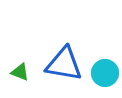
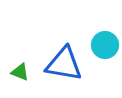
cyan circle: moved 28 px up
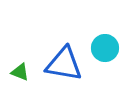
cyan circle: moved 3 px down
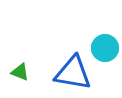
blue triangle: moved 9 px right, 9 px down
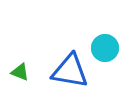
blue triangle: moved 3 px left, 2 px up
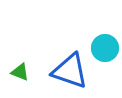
blue triangle: rotated 9 degrees clockwise
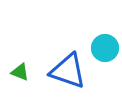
blue triangle: moved 2 px left
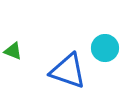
green triangle: moved 7 px left, 21 px up
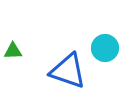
green triangle: rotated 24 degrees counterclockwise
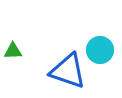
cyan circle: moved 5 px left, 2 px down
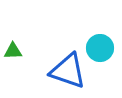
cyan circle: moved 2 px up
